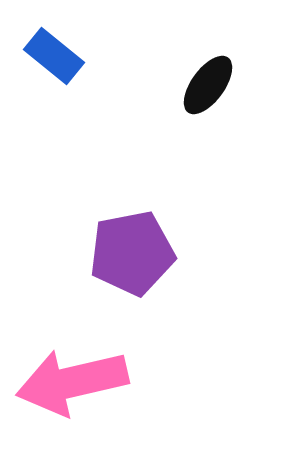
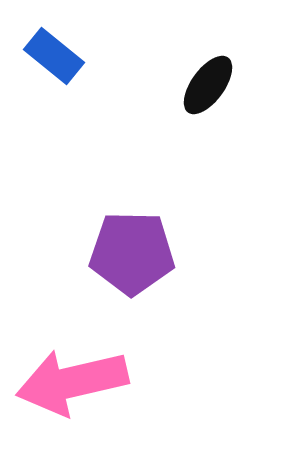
purple pentagon: rotated 12 degrees clockwise
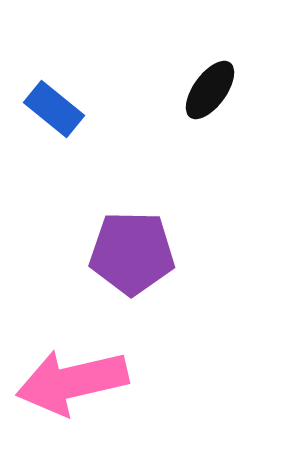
blue rectangle: moved 53 px down
black ellipse: moved 2 px right, 5 px down
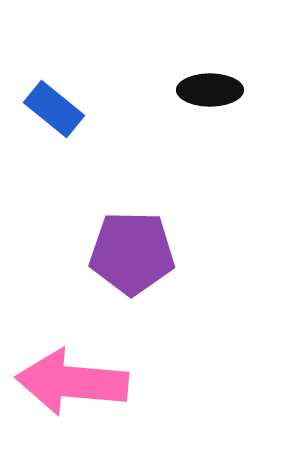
black ellipse: rotated 54 degrees clockwise
pink arrow: rotated 18 degrees clockwise
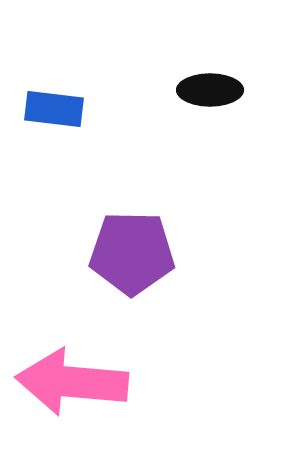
blue rectangle: rotated 32 degrees counterclockwise
